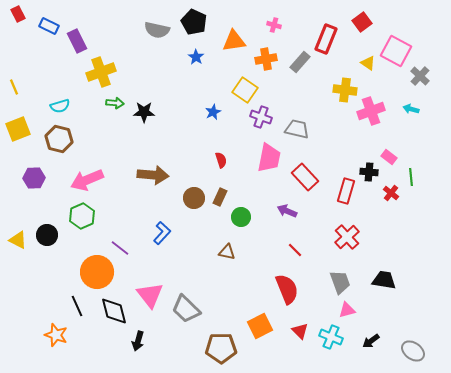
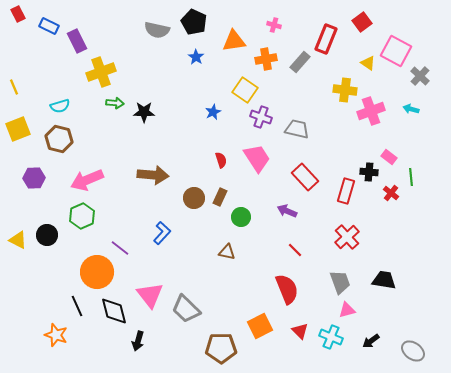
pink trapezoid at (269, 158): moved 12 px left; rotated 44 degrees counterclockwise
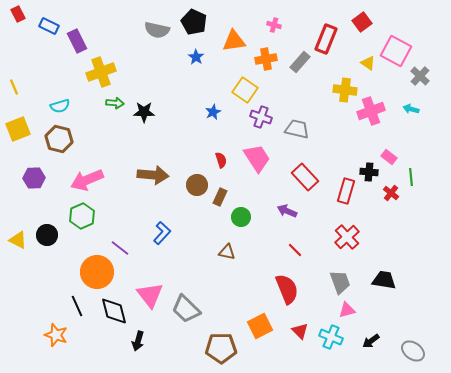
brown circle at (194, 198): moved 3 px right, 13 px up
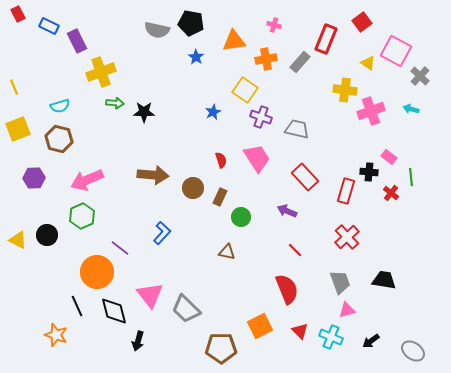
black pentagon at (194, 22): moved 3 px left, 1 px down; rotated 15 degrees counterclockwise
brown circle at (197, 185): moved 4 px left, 3 px down
